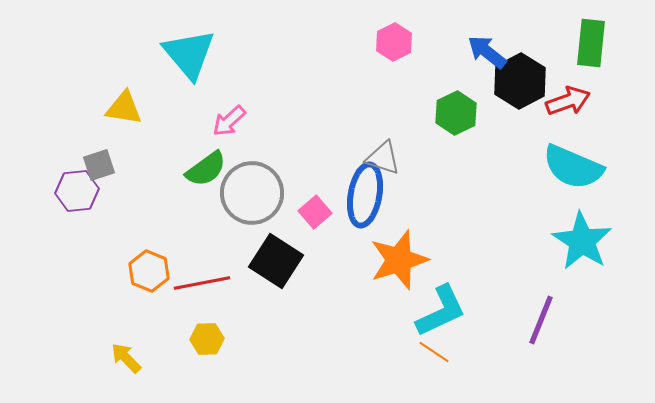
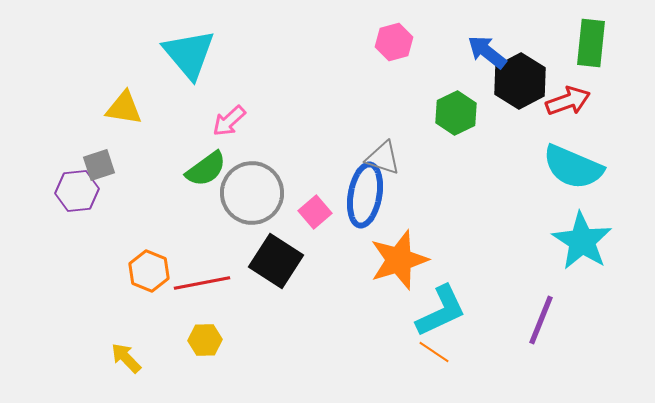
pink hexagon: rotated 12 degrees clockwise
yellow hexagon: moved 2 px left, 1 px down
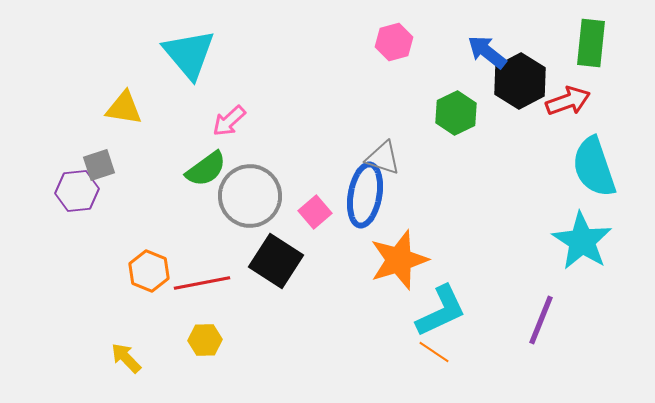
cyan semicircle: moved 21 px right; rotated 48 degrees clockwise
gray circle: moved 2 px left, 3 px down
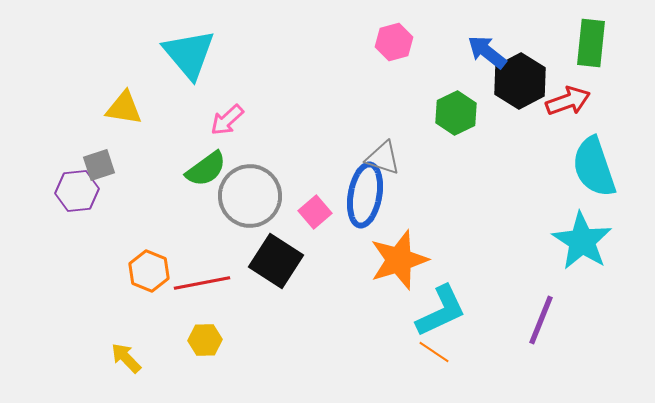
pink arrow: moved 2 px left, 1 px up
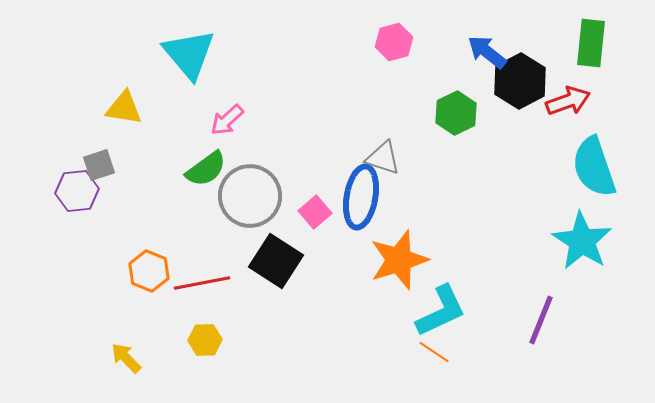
blue ellipse: moved 4 px left, 2 px down
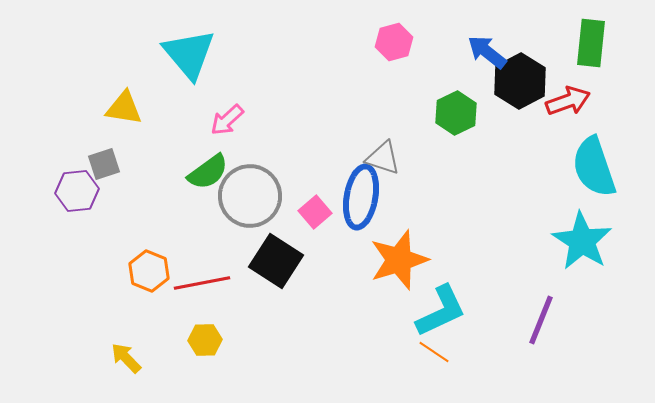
gray square: moved 5 px right, 1 px up
green semicircle: moved 2 px right, 3 px down
